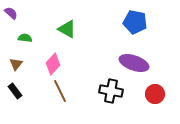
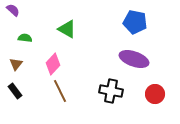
purple semicircle: moved 2 px right, 3 px up
purple ellipse: moved 4 px up
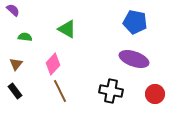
green semicircle: moved 1 px up
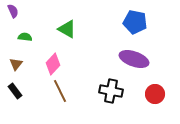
purple semicircle: moved 1 px down; rotated 24 degrees clockwise
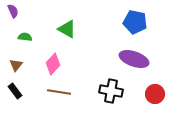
brown triangle: moved 1 px down
brown line: moved 1 px left, 1 px down; rotated 55 degrees counterclockwise
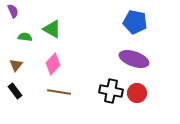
green triangle: moved 15 px left
red circle: moved 18 px left, 1 px up
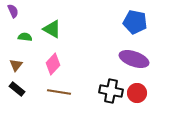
black rectangle: moved 2 px right, 2 px up; rotated 14 degrees counterclockwise
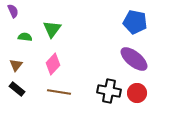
green triangle: rotated 36 degrees clockwise
purple ellipse: rotated 20 degrees clockwise
black cross: moved 2 px left
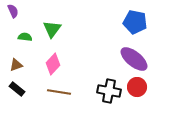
brown triangle: rotated 32 degrees clockwise
red circle: moved 6 px up
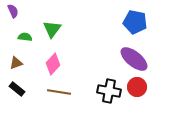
brown triangle: moved 2 px up
